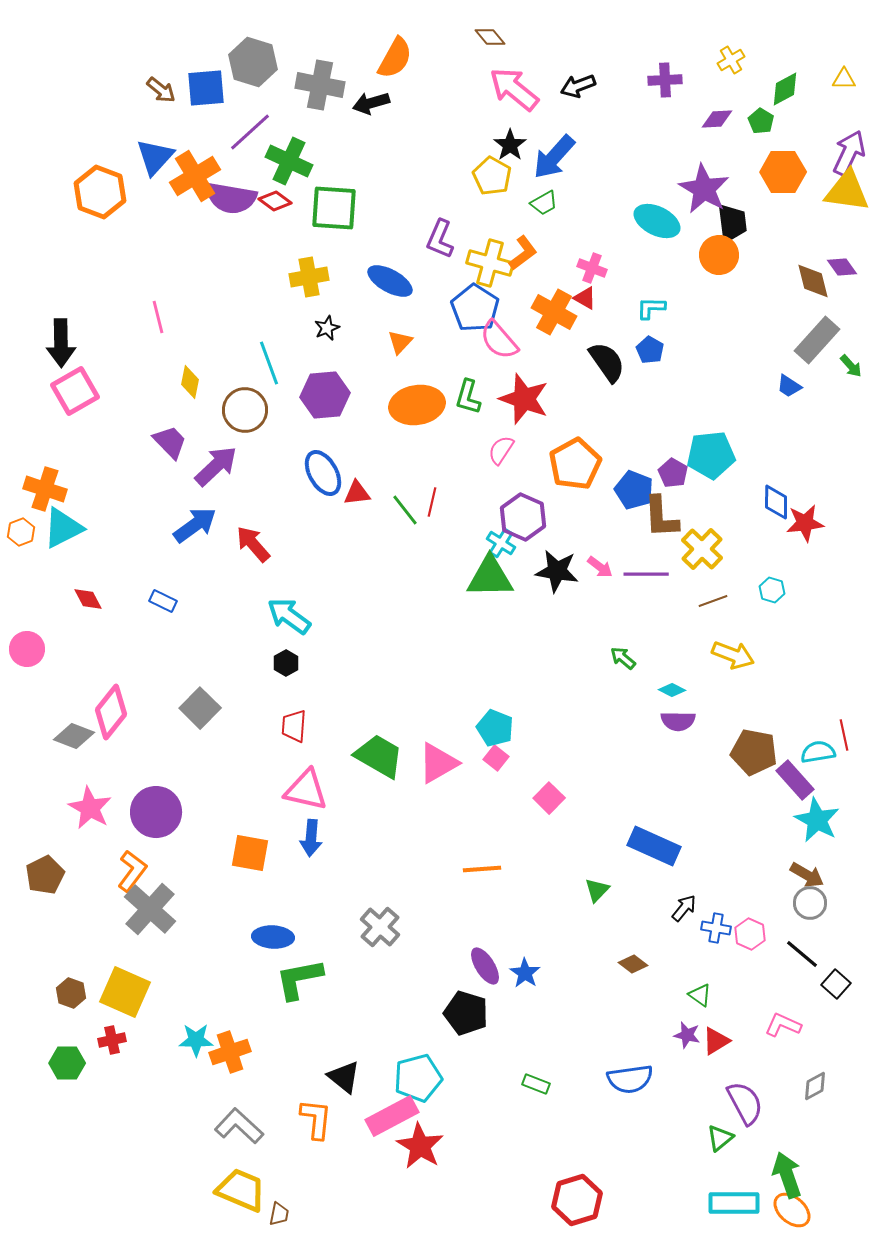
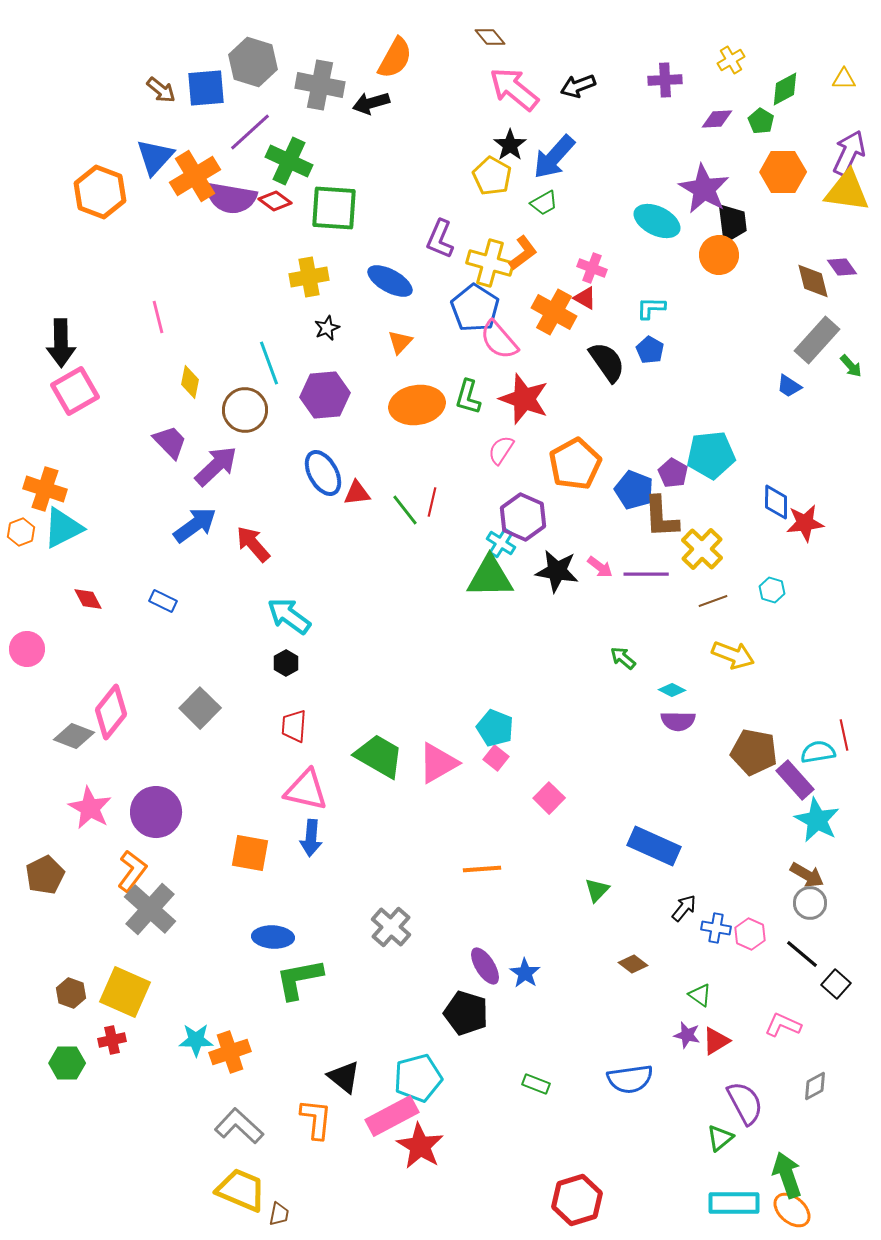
gray cross at (380, 927): moved 11 px right
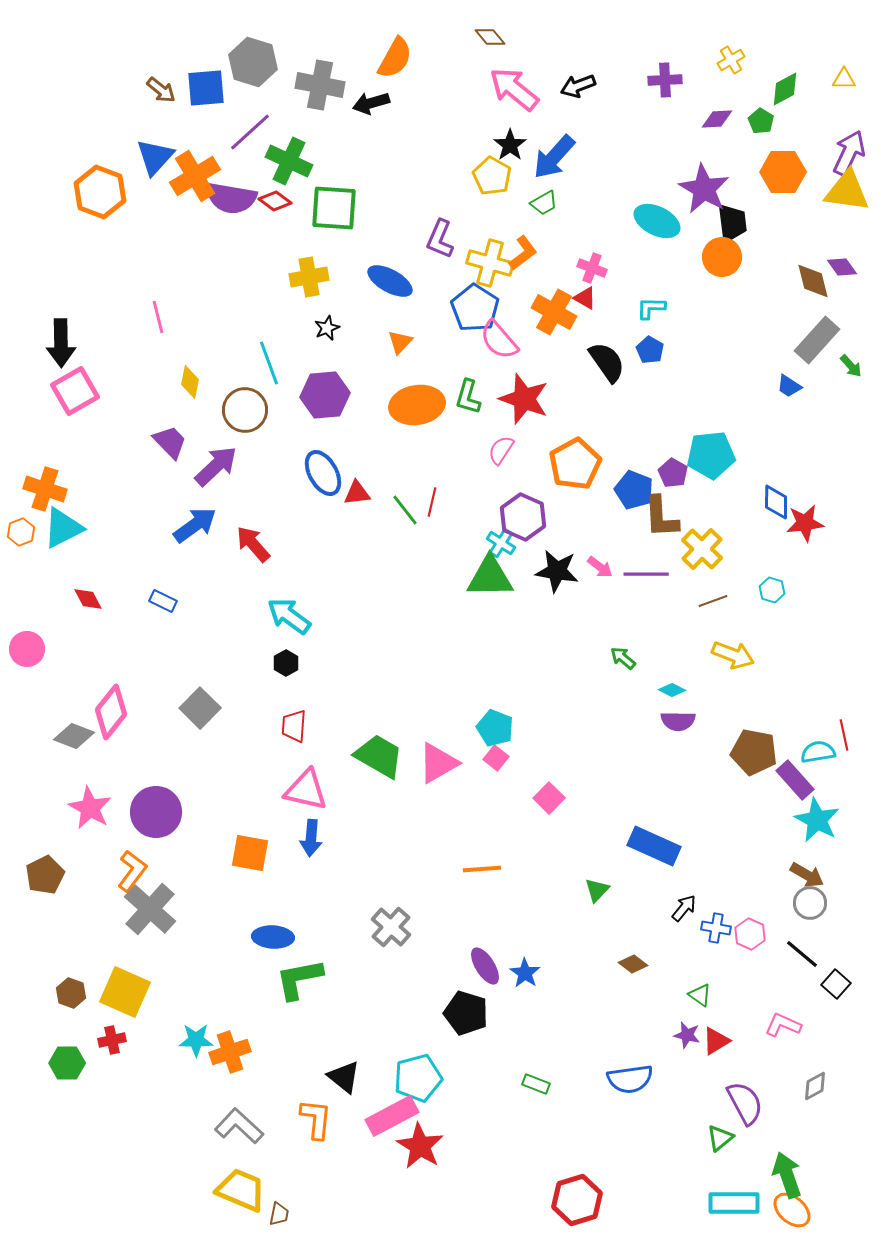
orange circle at (719, 255): moved 3 px right, 2 px down
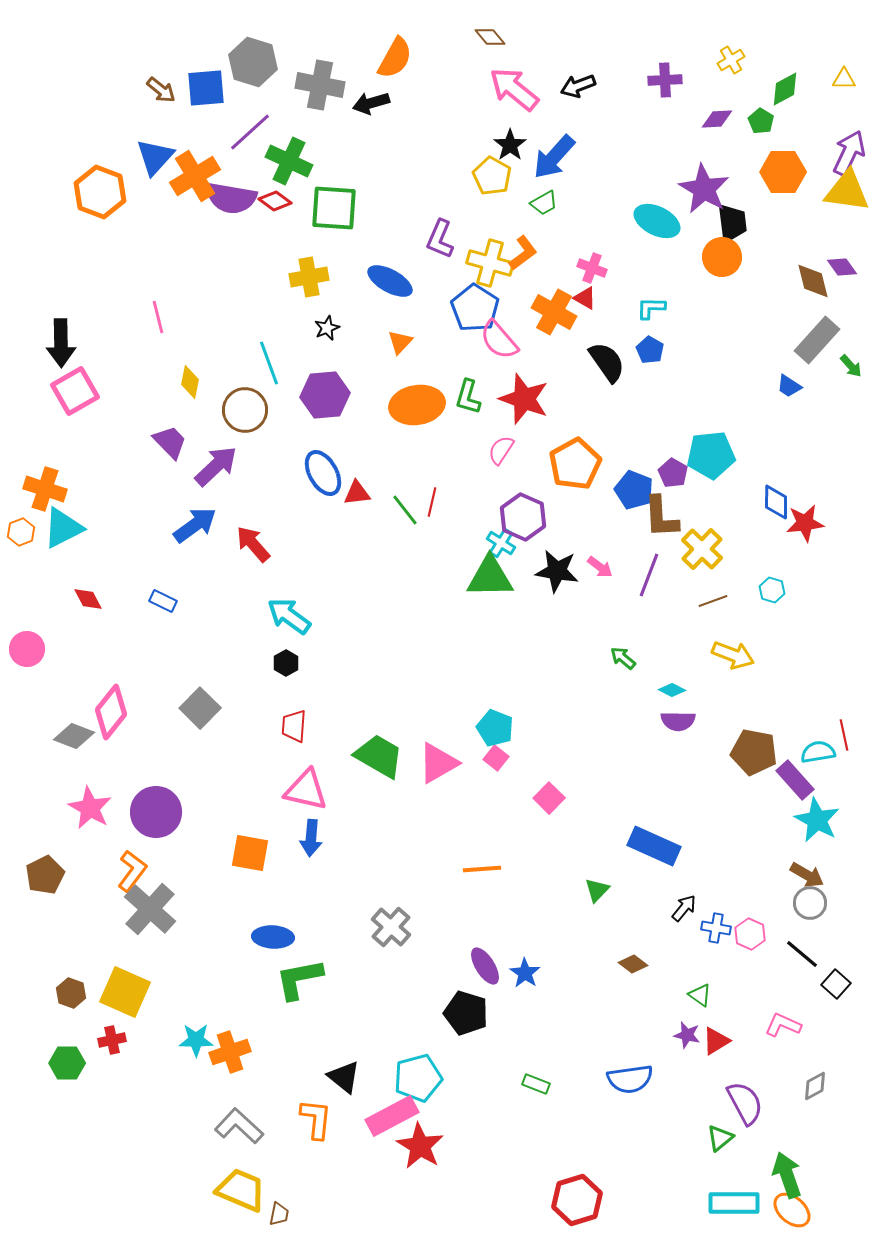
purple line at (646, 574): moved 3 px right, 1 px down; rotated 69 degrees counterclockwise
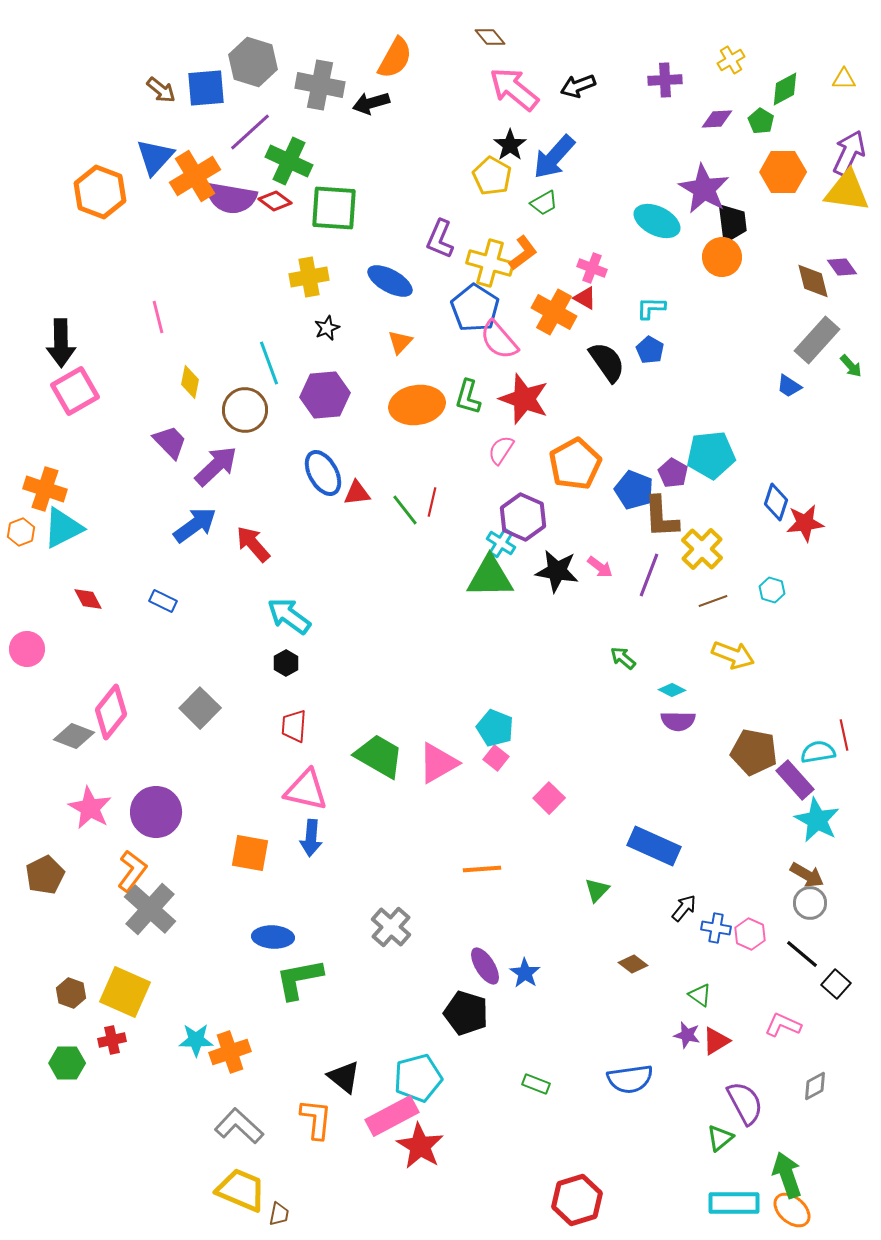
blue diamond at (776, 502): rotated 18 degrees clockwise
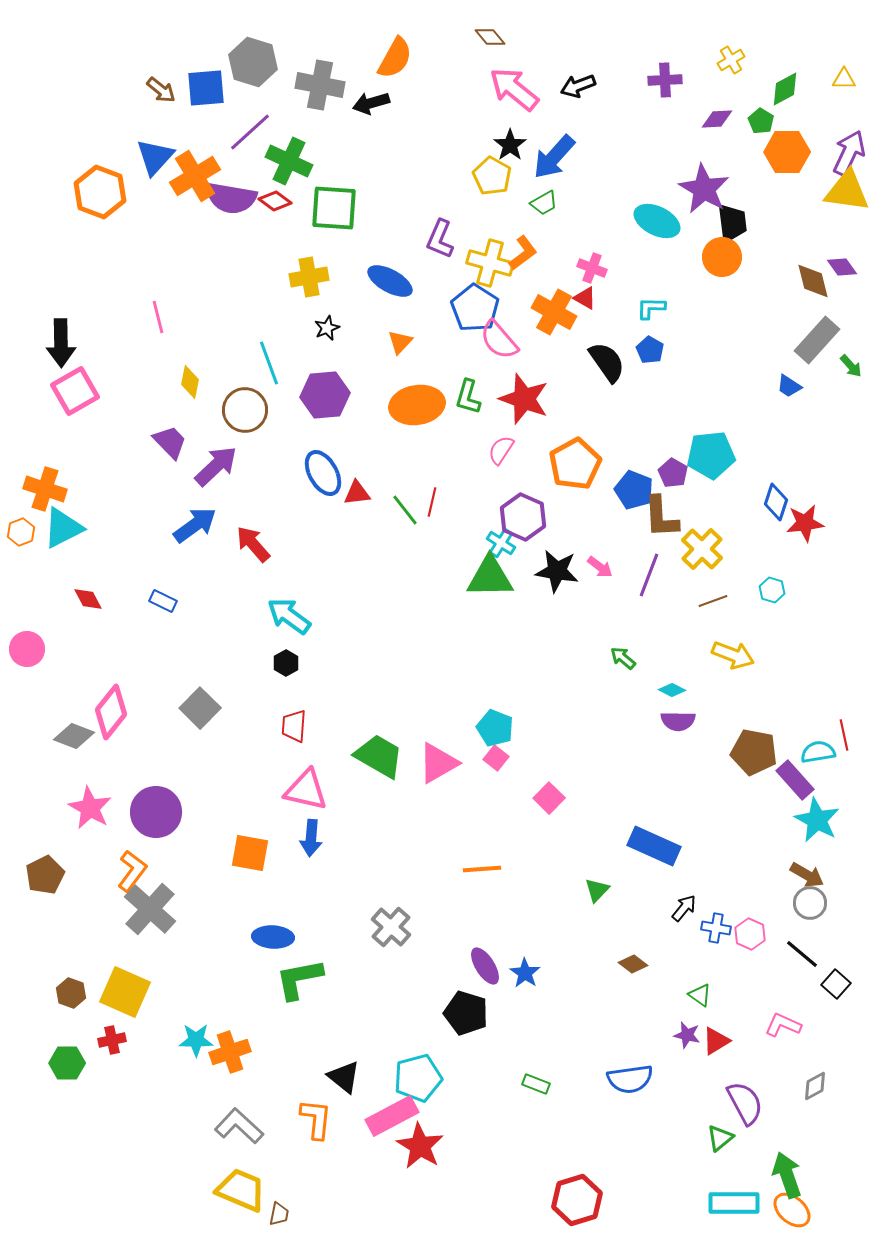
orange hexagon at (783, 172): moved 4 px right, 20 px up
